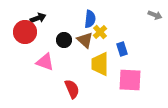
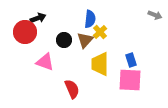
brown triangle: rotated 30 degrees clockwise
blue rectangle: moved 9 px right, 11 px down
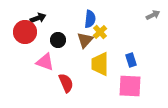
gray arrow: moved 2 px left; rotated 48 degrees counterclockwise
black circle: moved 6 px left
pink square: moved 6 px down
red semicircle: moved 6 px left, 6 px up
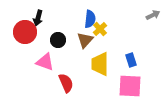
black arrow: rotated 126 degrees clockwise
yellow cross: moved 3 px up
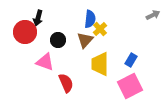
blue rectangle: rotated 48 degrees clockwise
pink square: rotated 30 degrees counterclockwise
